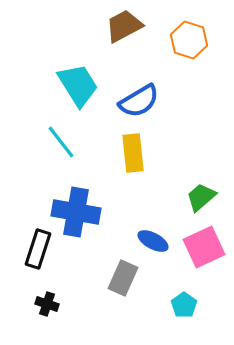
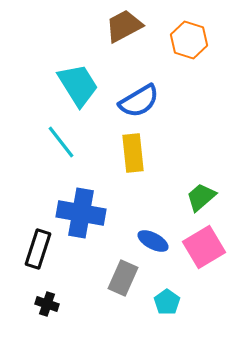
blue cross: moved 5 px right, 1 px down
pink square: rotated 6 degrees counterclockwise
cyan pentagon: moved 17 px left, 3 px up
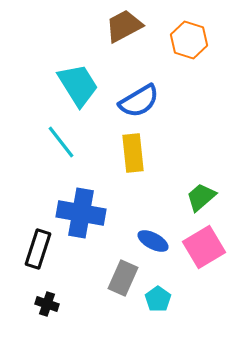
cyan pentagon: moved 9 px left, 3 px up
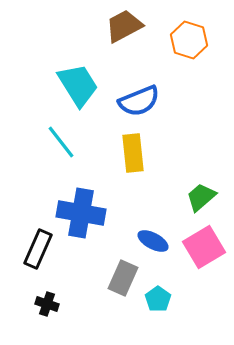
blue semicircle: rotated 9 degrees clockwise
black rectangle: rotated 6 degrees clockwise
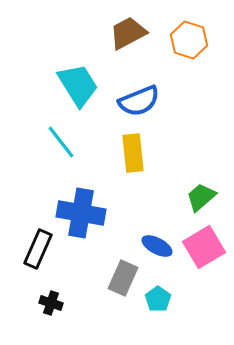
brown trapezoid: moved 4 px right, 7 px down
blue ellipse: moved 4 px right, 5 px down
black cross: moved 4 px right, 1 px up
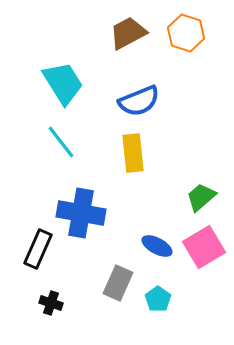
orange hexagon: moved 3 px left, 7 px up
cyan trapezoid: moved 15 px left, 2 px up
gray rectangle: moved 5 px left, 5 px down
